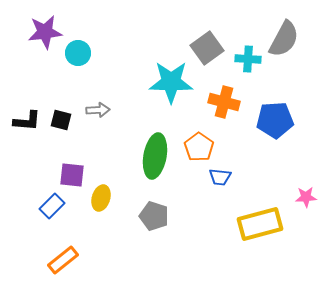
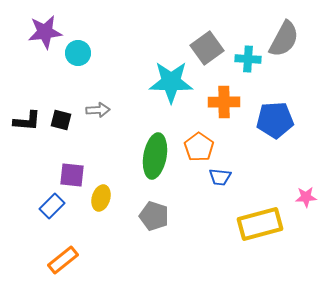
orange cross: rotated 16 degrees counterclockwise
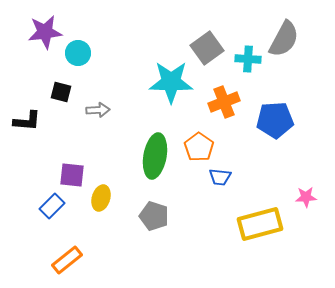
orange cross: rotated 20 degrees counterclockwise
black square: moved 28 px up
orange rectangle: moved 4 px right
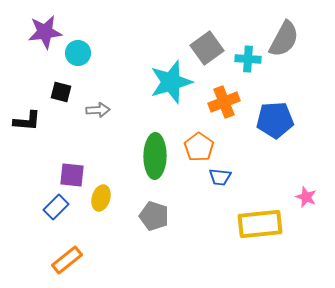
cyan star: rotated 18 degrees counterclockwise
green ellipse: rotated 9 degrees counterclockwise
pink star: rotated 25 degrees clockwise
blue rectangle: moved 4 px right, 1 px down
yellow rectangle: rotated 9 degrees clockwise
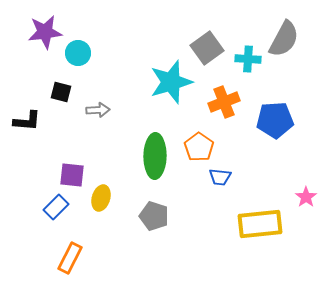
pink star: rotated 15 degrees clockwise
orange rectangle: moved 3 px right, 2 px up; rotated 24 degrees counterclockwise
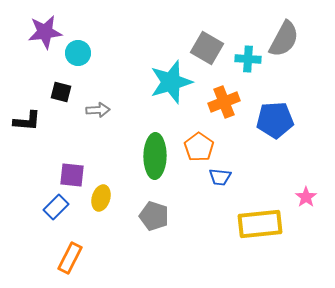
gray square: rotated 24 degrees counterclockwise
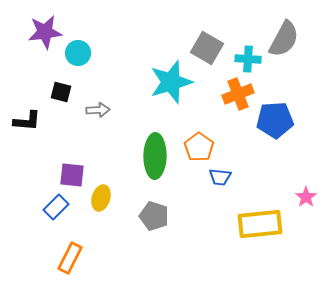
orange cross: moved 14 px right, 8 px up
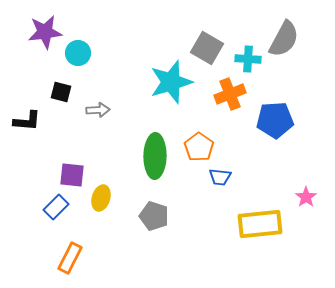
orange cross: moved 8 px left
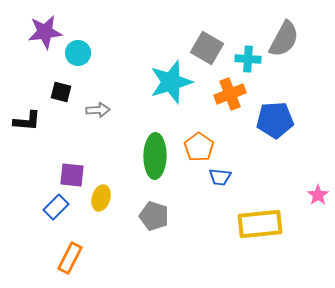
pink star: moved 12 px right, 2 px up
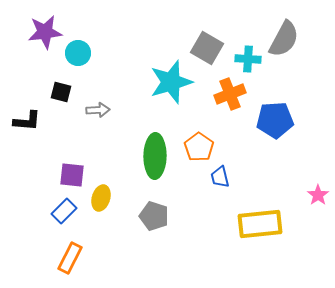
blue trapezoid: rotated 70 degrees clockwise
blue rectangle: moved 8 px right, 4 px down
